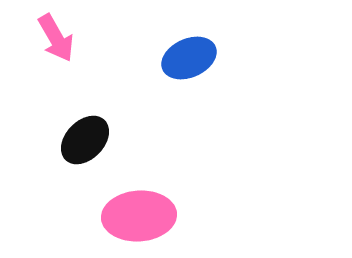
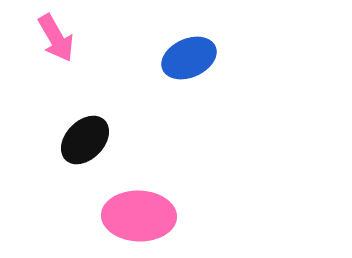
pink ellipse: rotated 6 degrees clockwise
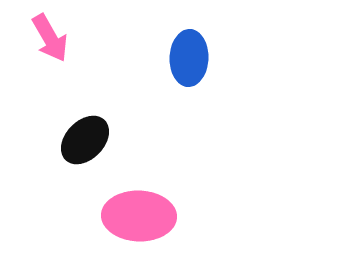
pink arrow: moved 6 px left
blue ellipse: rotated 64 degrees counterclockwise
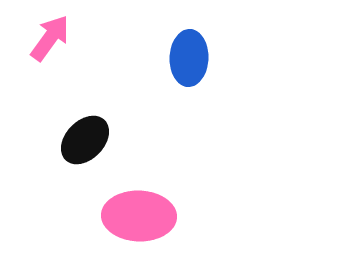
pink arrow: rotated 114 degrees counterclockwise
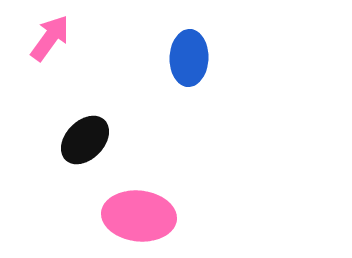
pink ellipse: rotated 4 degrees clockwise
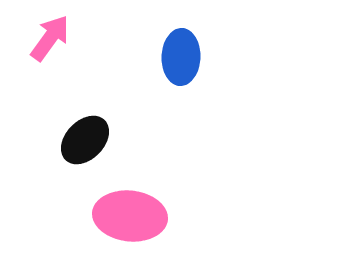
blue ellipse: moved 8 px left, 1 px up
pink ellipse: moved 9 px left
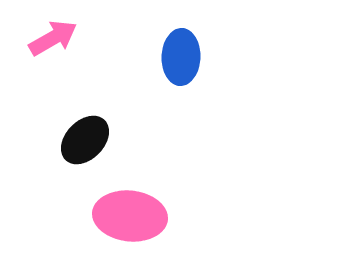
pink arrow: moved 3 px right; rotated 24 degrees clockwise
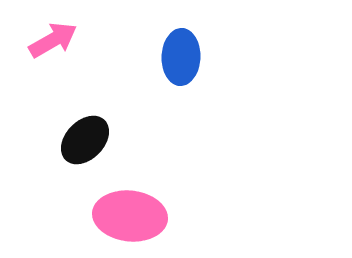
pink arrow: moved 2 px down
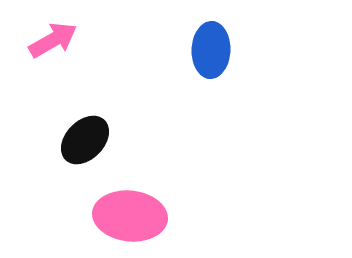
blue ellipse: moved 30 px right, 7 px up
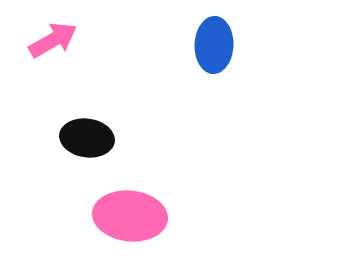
blue ellipse: moved 3 px right, 5 px up
black ellipse: moved 2 px right, 2 px up; rotated 54 degrees clockwise
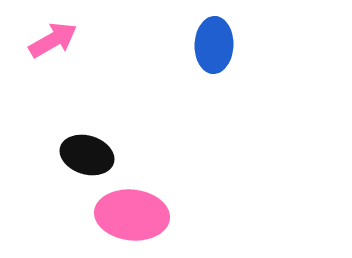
black ellipse: moved 17 px down; rotated 9 degrees clockwise
pink ellipse: moved 2 px right, 1 px up
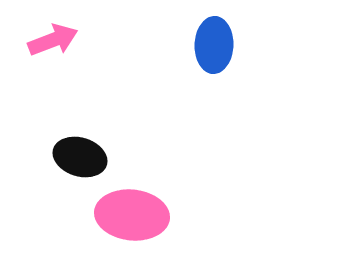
pink arrow: rotated 9 degrees clockwise
black ellipse: moved 7 px left, 2 px down
